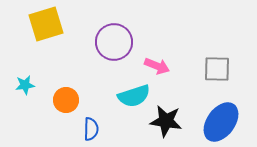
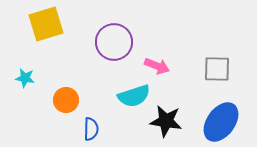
cyan star: moved 7 px up; rotated 18 degrees clockwise
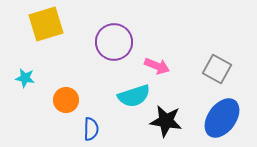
gray square: rotated 28 degrees clockwise
blue ellipse: moved 1 px right, 4 px up
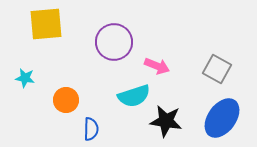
yellow square: rotated 12 degrees clockwise
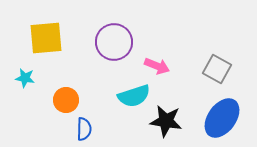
yellow square: moved 14 px down
blue semicircle: moved 7 px left
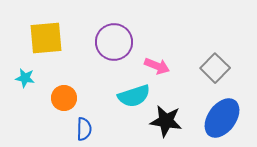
gray square: moved 2 px left, 1 px up; rotated 16 degrees clockwise
orange circle: moved 2 px left, 2 px up
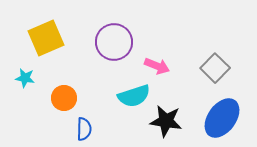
yellow square: rotated 18 degrees counterclockwise
